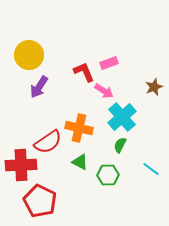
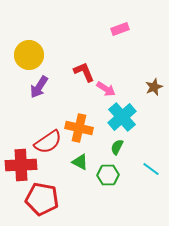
pink rectangle: moved 11 px right, 34 px up
pink arrow: moved 2 px right, 2 px up
green semicircle: moved 3 px left, 2 px down
red pentagon: moved 2 px right, 2 px up; rotated 16 degrees counterclockwise
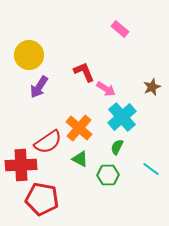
pink rectangle: rotated 60 degrees clockwise
brown star: moved 2 px left
orange cross: rotated 28 degrees clockwise
green triangle: moved 3 px up
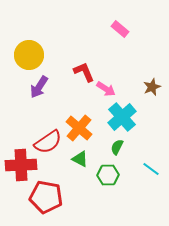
red pentagon: moved 4 px right, 2 px up
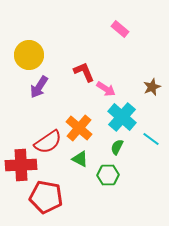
cyan cross: rotated 8 degrees counterclockwise
cyan line: moved 30 px up
